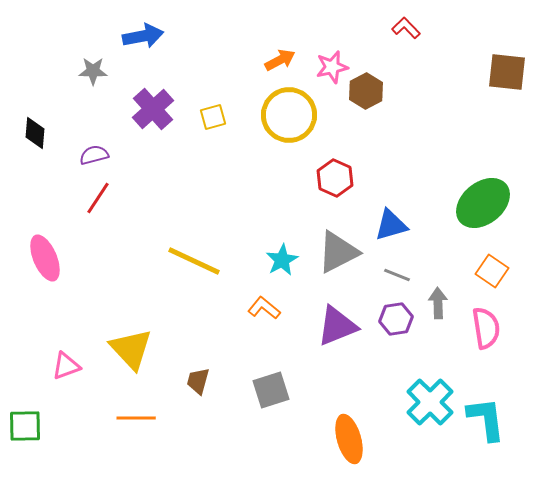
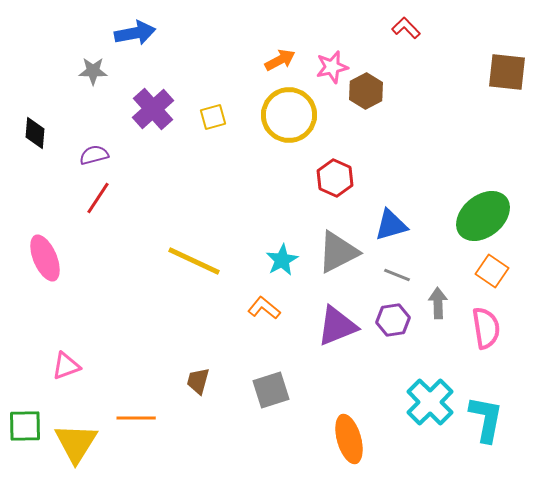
blue arrow: moved 8 px left, 3 px up
green ellipse: moved 13 px down
purple hexagon: moved 3 px left, 1 px down
yellow triangle: moved 55 px left, 94 px down; rotated 15 degrees clockwise
cyan L-shape: rotated 18 degrees clockwise
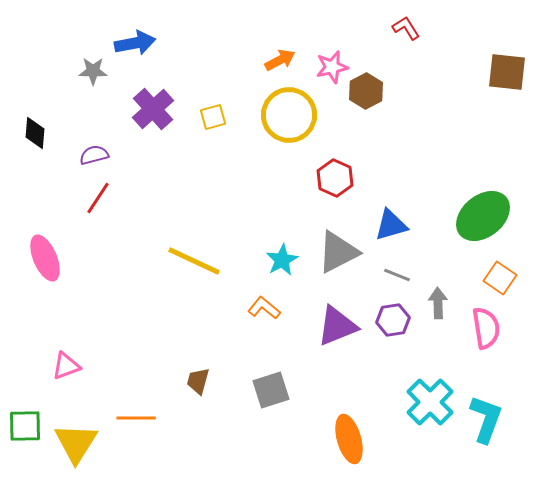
red L-shape: rotated 12 degrees clockwise
blue arrow: moved 10 px down
orange square: moved 8 px right, 7 px down
cyan L-shape: rotated 9 degrees clockwise
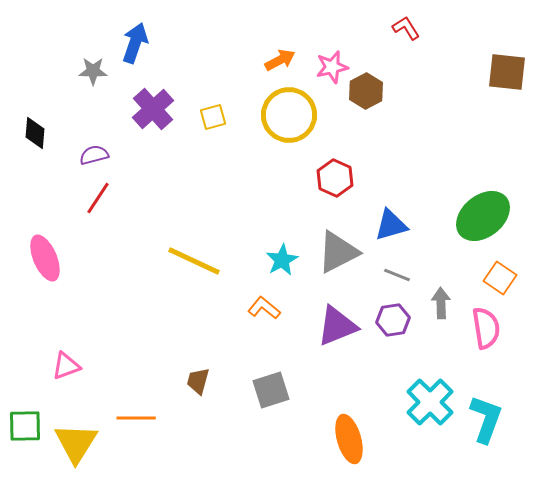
blue arrow: rotated 60 degrees counterclockwise
gray arrow: moved 3 px right
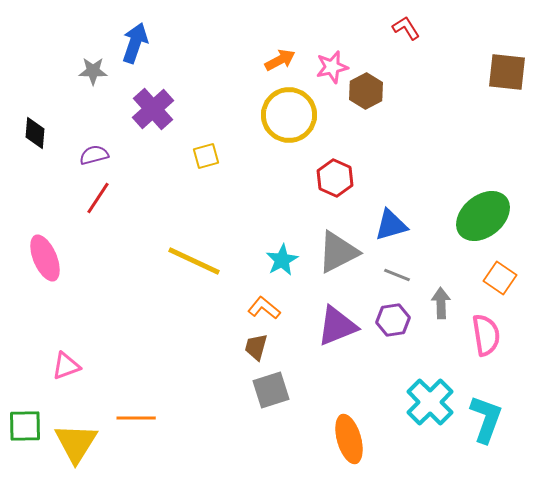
yellow square: moved 7 px left, 39 px down
pink semicircle: moved 7 px down
brown trapezoid: moved 58 px right, 34 px up
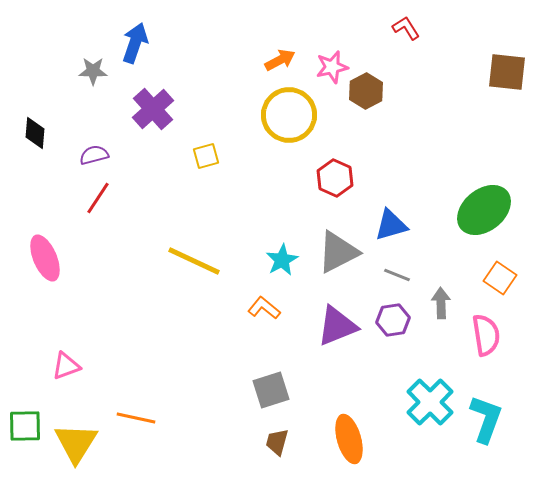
green ellipse: moved 1 px right, 6 px up
brown trapezoid: moved 21 px right, 95 px down
orange line: rotated 12 degrees clockwise
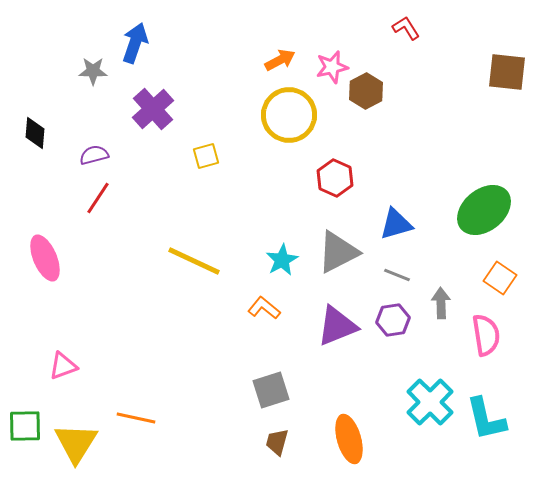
blue triangle: moved 5 px right, 1 px up
pink triangle: moved 3 px left
cyan L-shape: rotated 147 degrees clockwise
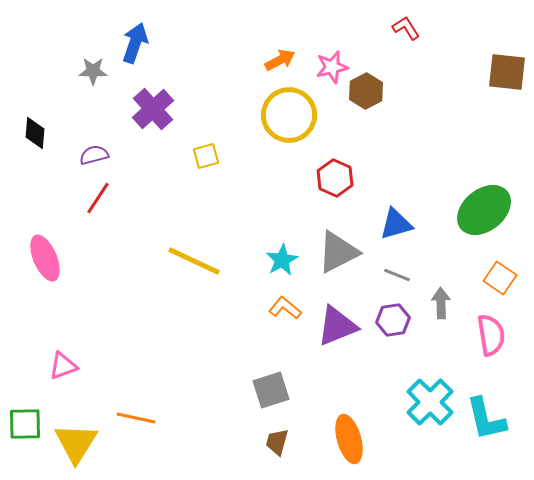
orange L-shape: moved 21 px right
pink semicircle: moved 5 px right
green square: moved 2 px up
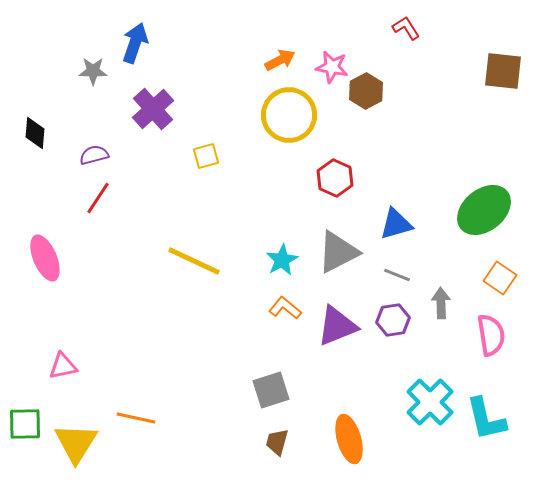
pink star: rotated 24 degrees clockwise
brown square: moved 4 px left, 1 px up
pink triangle: rotated 8 degrees clockwise
